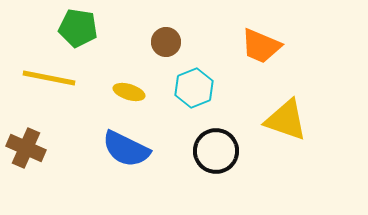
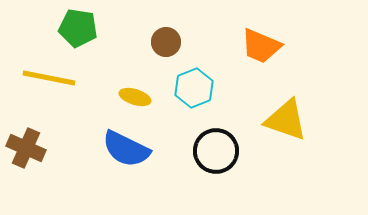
yellow ellipse: moved 6 px right, 5 px down
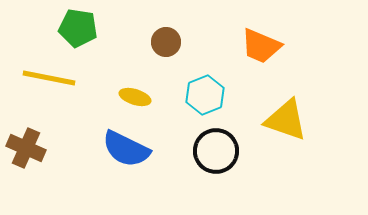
cyan hexagon: moved 11 px right, 7 px down
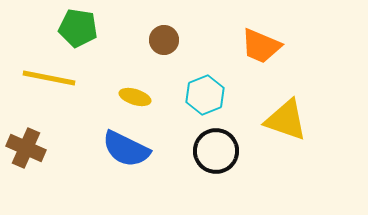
brown circle: moved 2 px left, 2 px up
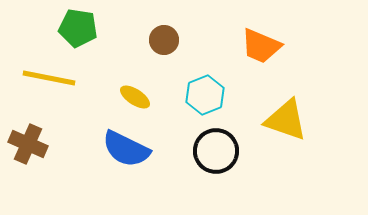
yellow ellipse: rotated 16 degrees clockwise
brown cross: moved 2 px right, 4 px up
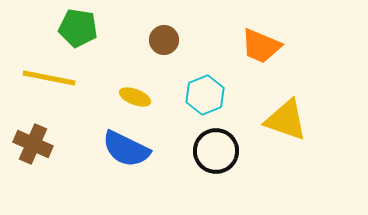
yellow ellipse: rotated 12 degrees counterclockwise
brown cross: moved 5 px right
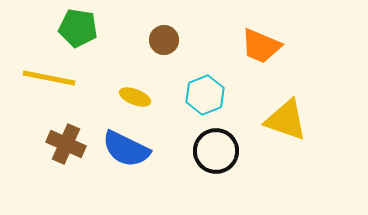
brown cross: moved 33 px right
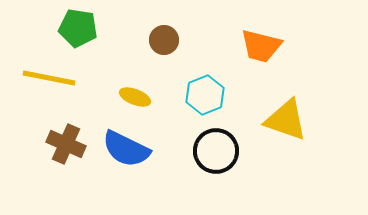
orange trapezoid: rotated 9 degrees counterclockwise
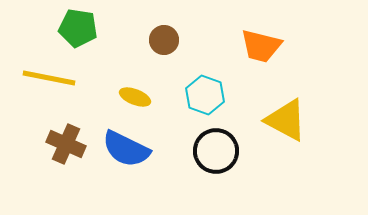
cyan hexagon: rotated 18 degrees counterclockwise
yellow triangle: rotated 9 degrees clockwise
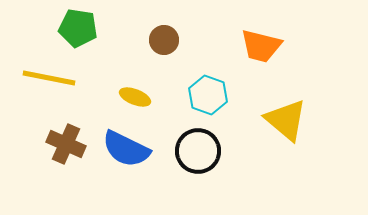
cyan hexagon: moved 3 px right
yellow triangle: rotated 12 degrees clockwise
black circle: moved 18 px left
